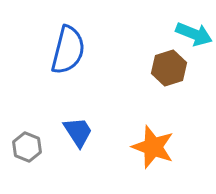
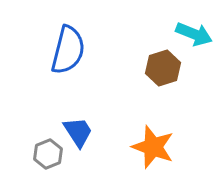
brown hexagon: moved 6 px left
gray hexagon: moved 21 px right, 7 px down; rotated 16 degrees clockwise
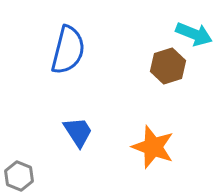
brown hexagon: moved 5 px right, 2 px up
gray hexagon: moved 29 px left, 22 px down; rotated 16 degrees counterclockwise
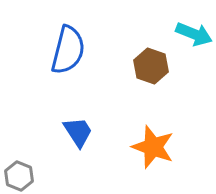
brown hexagon: moved 17 px left; rotated 24 degrees counterclockwise
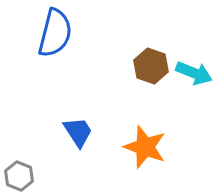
cyan arrow: moved 39 px down
blue semicircle: moved 13 px left, 17 px up
orange star: moved 8 px left
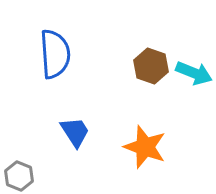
blue semicircle: moved 21 px down; rotated 18 degrees counterclockwise
blue trapezoid: moved 3 px left
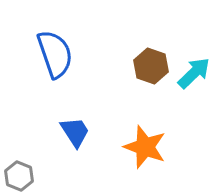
blue semicircle: rotated 15 degrees counterclockwise
cyan arrow: rotated 66 degrees counterclockwise
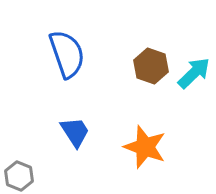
blue semicircle: moved 12 px right
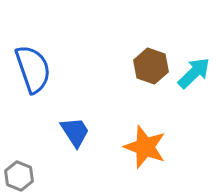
blue semicircle: moved 34 px left, 15 px down
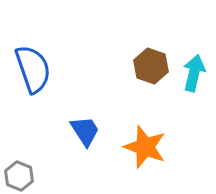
cyan arrow: rotated 33 degrees counterclockwise
blue trapezoid: moved 10 px right, 1 px up
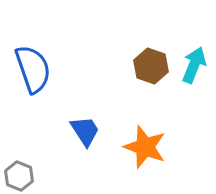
cyan arrow: moved 8 px up; rotated 9 degrees clockwise
